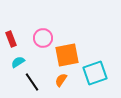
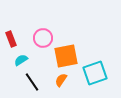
orange square: moved 1 px left, 1 px down
cyan semicircle: moved 3 px right, 2 px up
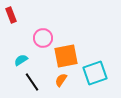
red rectangle: moved 24 px up
